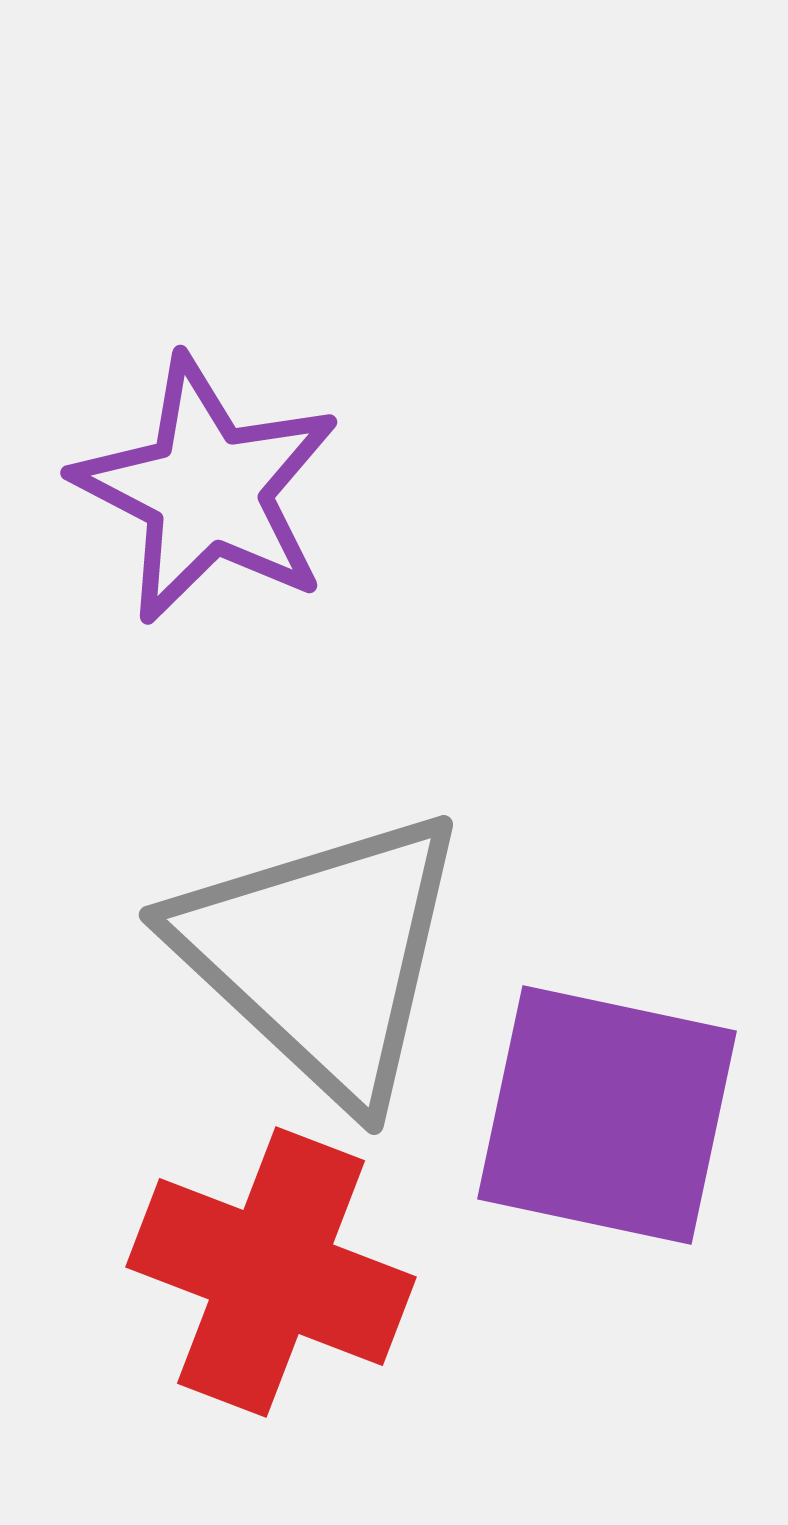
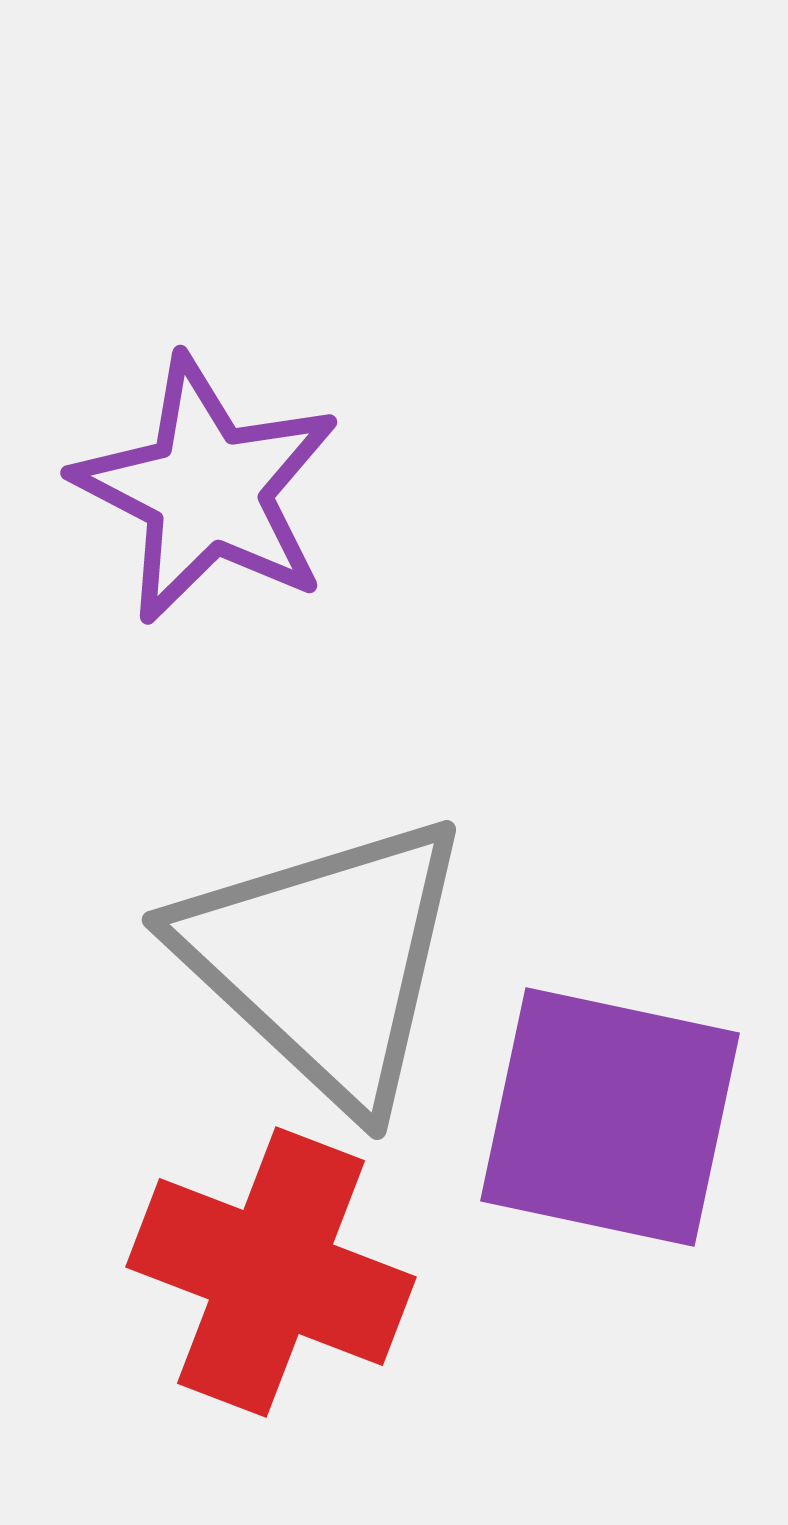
gray triangle: moved 3 px right, 5 px down
purple square: moved 3 px right, 2 px down
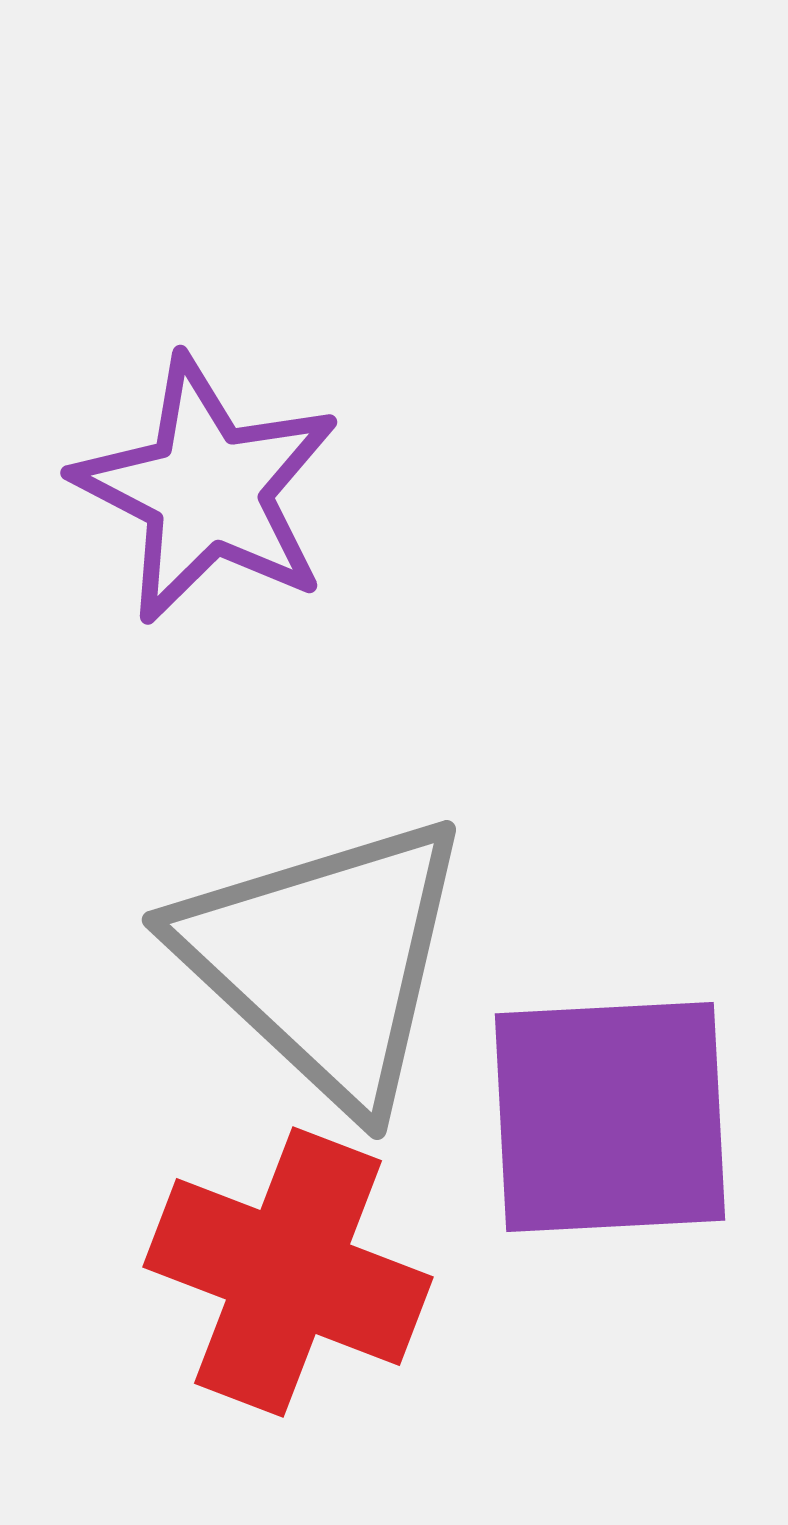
purple square: rotated 15 degrees counterclockwise
red cross: moved 17 px right
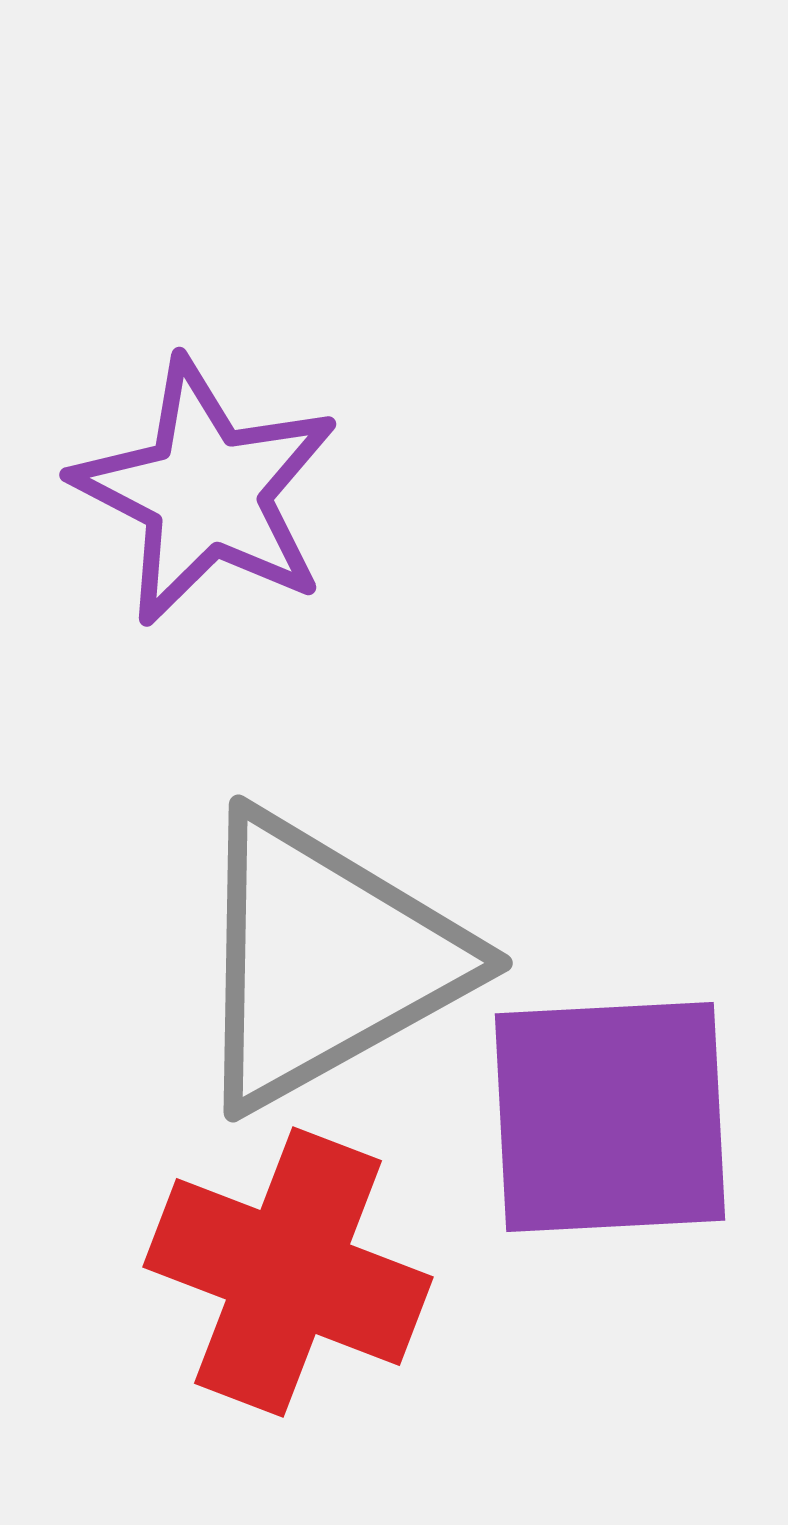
purple star: moved 1 px left, 2 px down
gray triangle: rotated 48 degrees clockwise
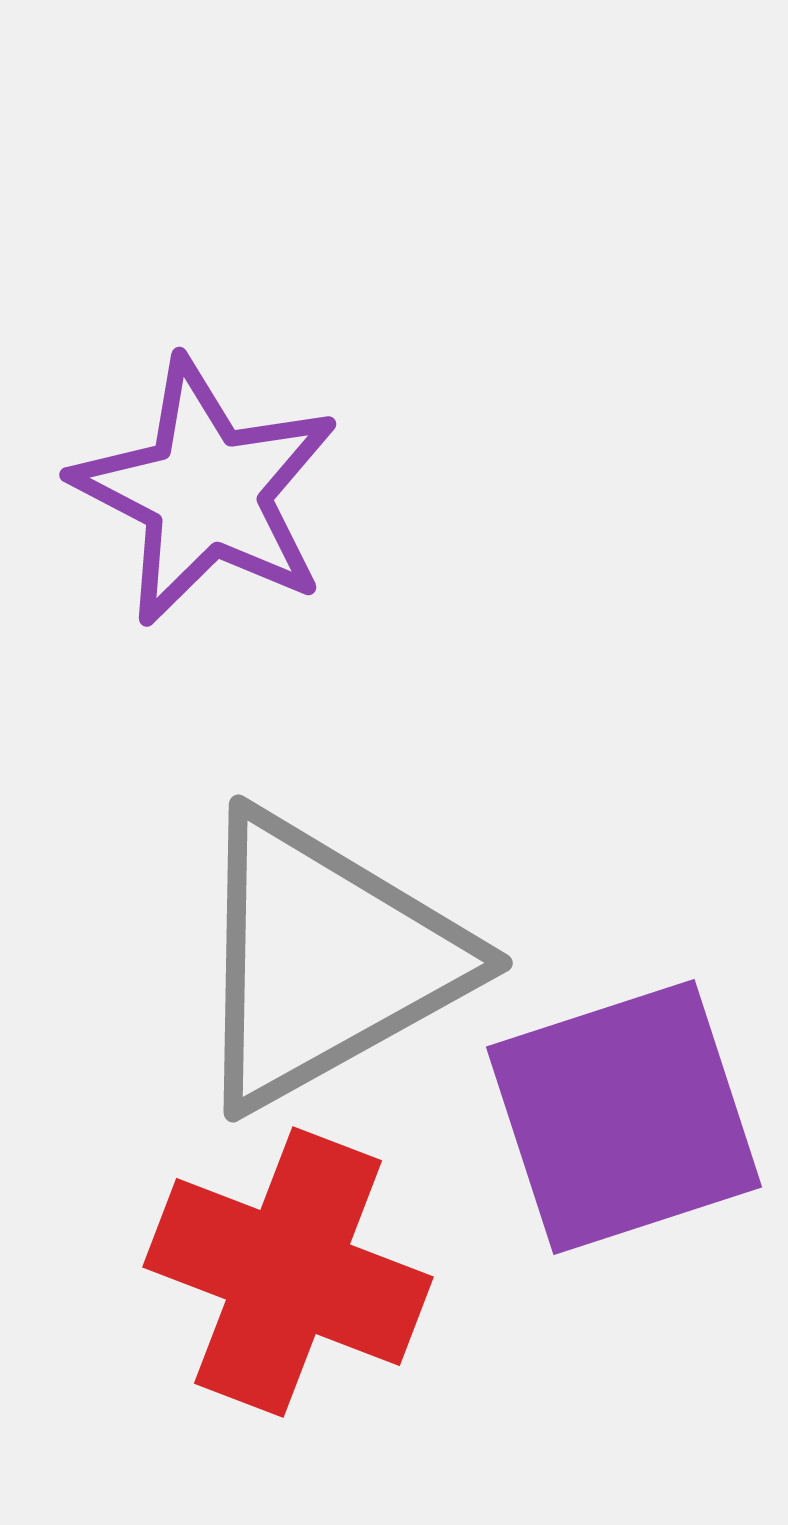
purple square: moved 14 px right; rotated 15 degrees counterclockwise
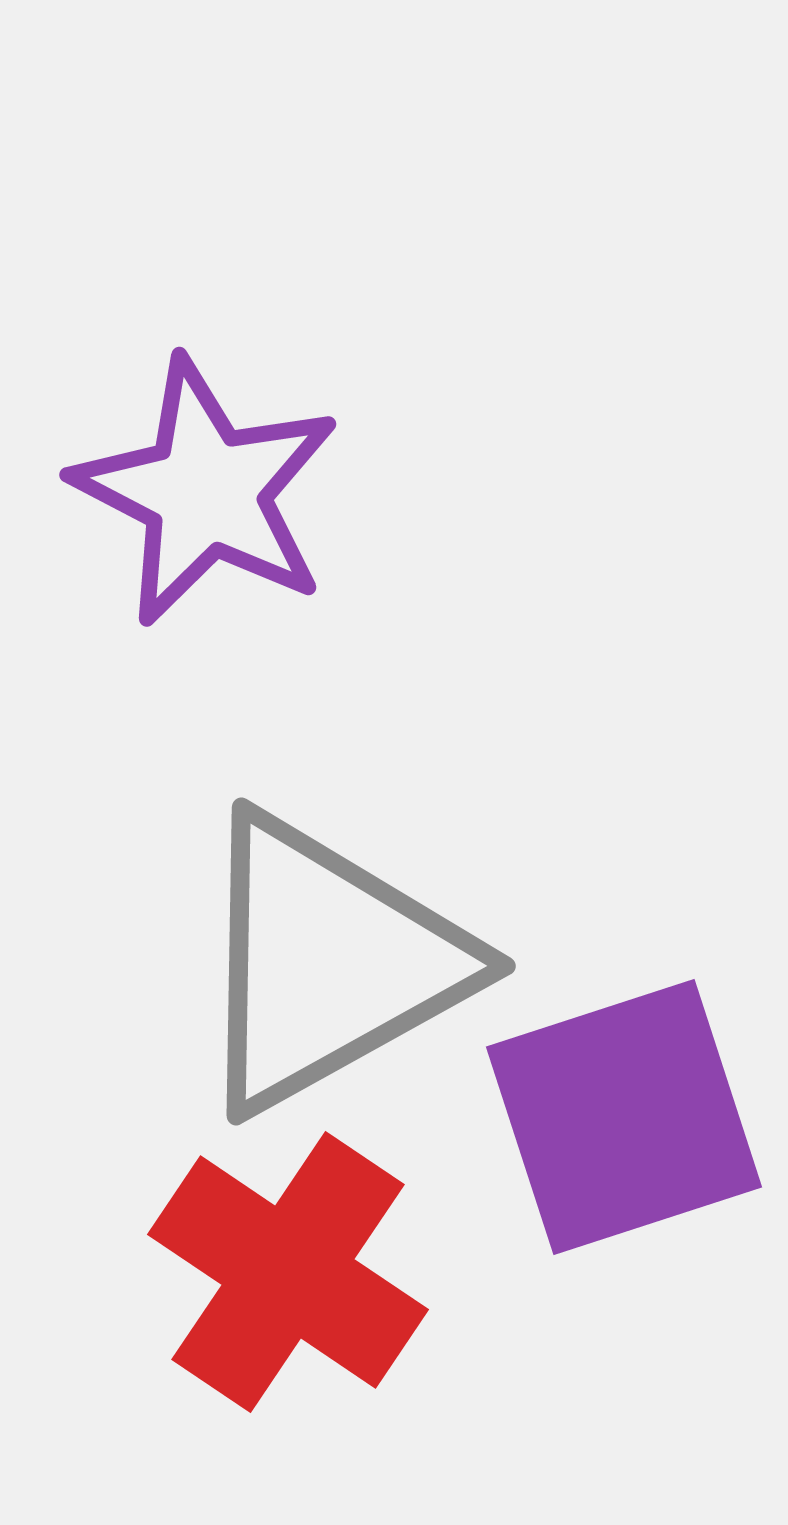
gray triangle: moved 3 px right, 3 px down
red cross: rotated 13 degrees clockwise
